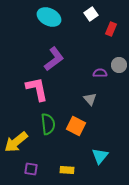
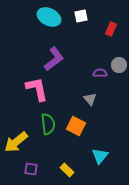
white square: moved 10 px left, 2 px down; rotated 24 degrees clockwise
yellow rectangle: rotated 40 degrees clockwise
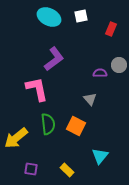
yellow arrow: moved 4 px up
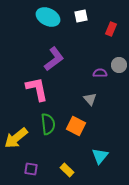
cyan ellipse: moved 1 px left
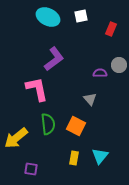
yellow rectangle: moved 7 px right, 12 px up; rotated 56 degrees clockwise
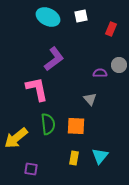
orange square: rotated 24 degrees counterclockwise
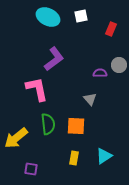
cyan triangle: moved 4 px right; rotated 18 degrees clockwise
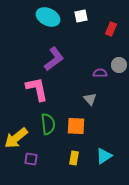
purple square: moved 10 px up
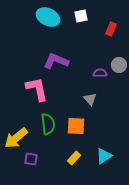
purple L-shape: moved 2 px right, 2 px down; rotated 120 degrees counterclockwise
yellow rectangle: rotated 32 degrees clockwise
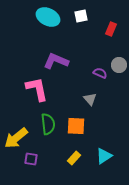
purple semicircle: rotated 24 degrees clockwise
